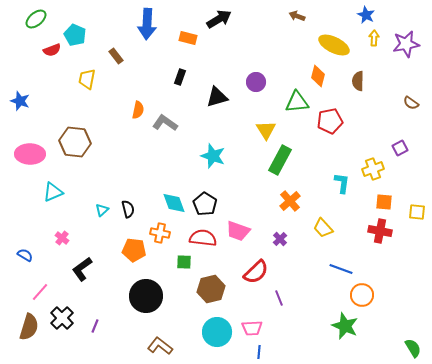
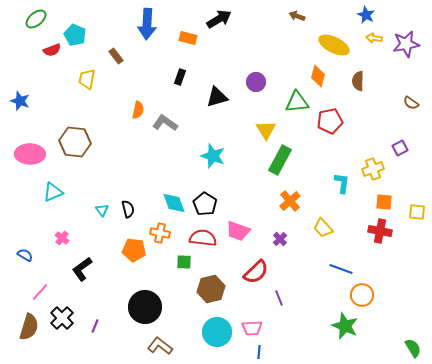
yellow arrow at (374, 38): rotated 84 degrees counterclockwise
cyan triangle at (102, 210): rotated 24 degrees counterclockwise
black circle at (146, 296): moved 1 px left, 11 px down
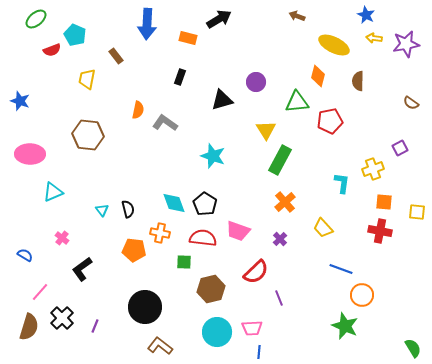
black triangle at (217, 97): moved 5 px right, 3 px down
brown hexagon at (75, 142): moved 13 px right, 7 px up
orange cross at (290, 201): moved 5 px left, 1 px down
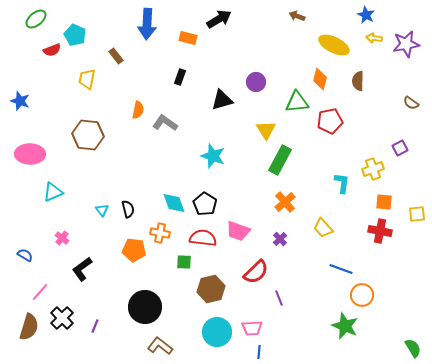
orange diamond at (318, 76): moved 2 px right, 3 px down
yellow square at (417, 212): moved 2 px down; rotated 12 degrees counterclockwise
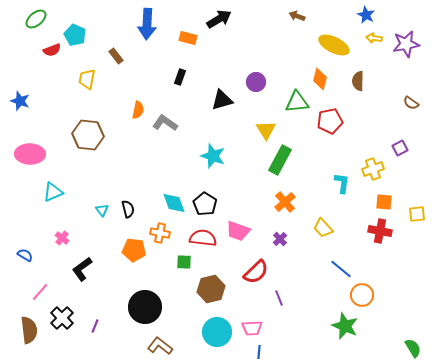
blue line at (341, 269): rotated 20 degrees clockwise
brown semicircle at (29, 327): moved 3 px down; rotated 24 degrees counterclockwise
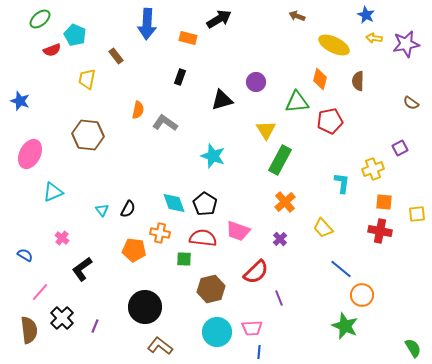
green ellipse at (36, 19): moved 4 px right
pink ellipse at (30, 154): rotated 64 degrees counterclockwise
black semicircle at (128, 209): rotated 42 degrees clockwise
green square at (184, 262): moved 3 px up
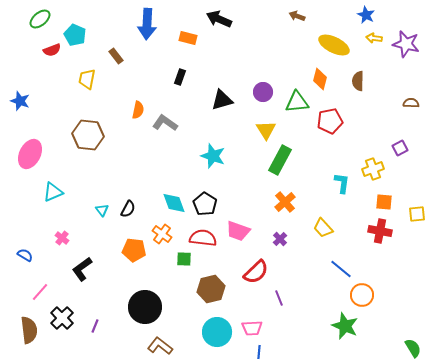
black arrow at (219, 19): rotated 125 degrees counterclockwise
purple star at (406, 44): rotated 24 degrees clockwise
purple circle at (256, 82): moved 7 px right, 10 px down
brown semicircle at (411, 103): rotated 147 degrees clockwise
orange cross at (160, 233): moved 2 px right, 1 px down; rotated 24 degrees clockwise
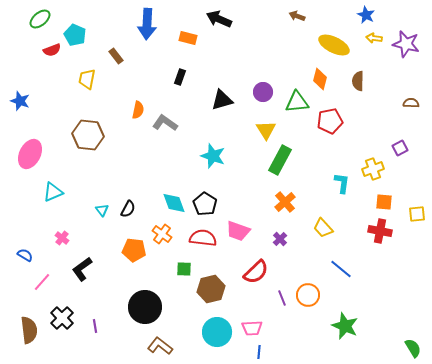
green square at (184, 259): moved 10 px down
pink line at (40, 292): moved 2 px right, 10 px up
orange circle at (362, 295): moved 54 px left
purple line at (279, 298): moved 3 px right
purple line at (95, 326): rotated 32 degrees counterclockwise
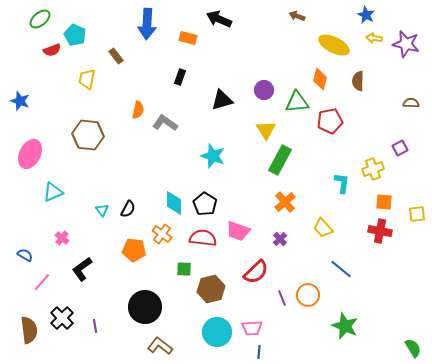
purple circle at (263, 92): moved 1 px right, 2 px up
cyan diamond at (174, 203): rotated 20 degrees clockwise
